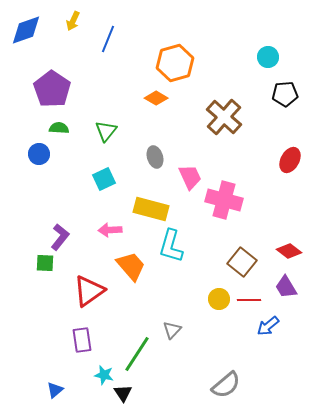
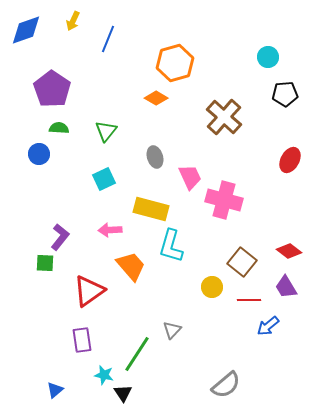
yellow circle: moved 7 px left, 12 px up
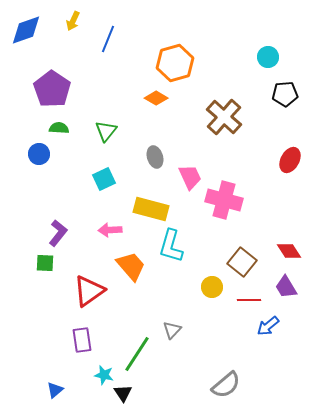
purple L-shape: moved 2 px left, 4 px up
red diamond: rotated 20 degrees clockwise
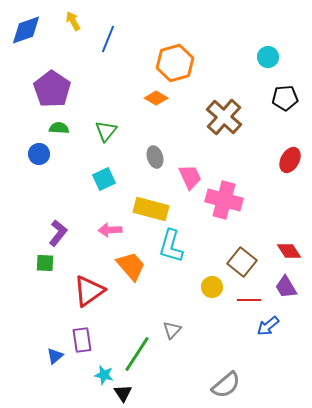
yellow arrow: rotated 126 degrees clockwise
black pentagon: moved 4 px down
blue triangle: moved 34 px up
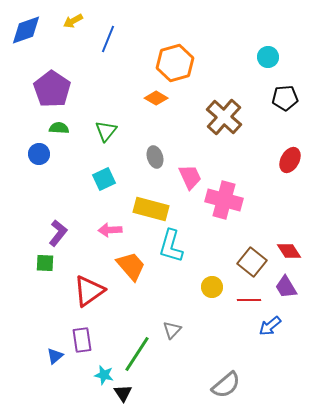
yellow arrow: rotated 90 degrees counterclockwise
brown square: moved 10 px right
blue arrow: moved 2 px right
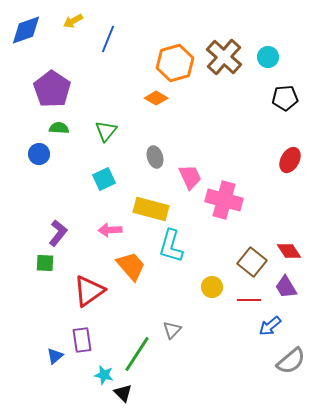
brown cross: moved 60 px up
gray semicircle: moved 65 px right, 24 px up
black triangle: rotated 12 degrees counterclockwise
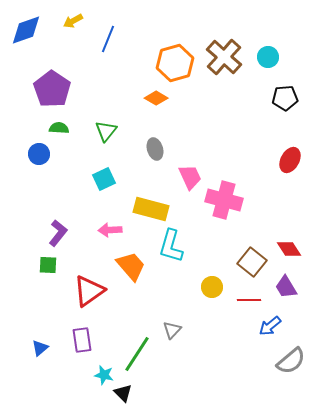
gray ellipse: moved 8 px up
red diamond: moved 2 px up
green square: moved 3 px right, 2 px down
blue triangle: moved 15 px left, 8 px up
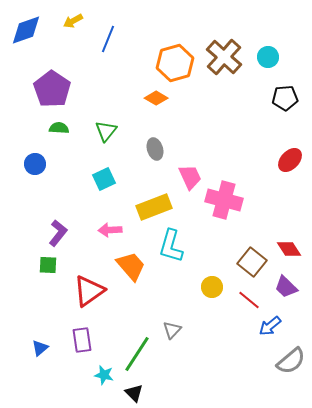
blue circle: moved 4 px left, 10 px down
red ellipse: rotated 15 degrees clockwise
yellow rectangle: moved 3 px right, 2 px up; rotated 36 degrees counterclockwise
purple trapezoid: rotated 15 degrees counterclockwise
red line: rotated 40 degrees clockwise
black triangle: moved 11 px right
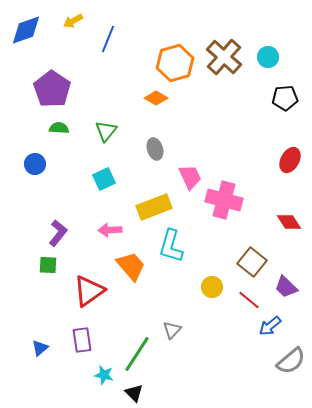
red ellipse: rotated 15 degrees counterclockwise
red diamond: moved 27 px up
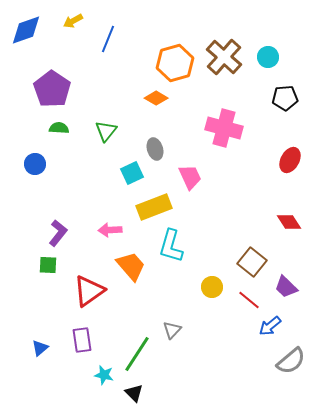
cyan square: moved 28 px right, 6 px up
pink cross: moved 72 px up
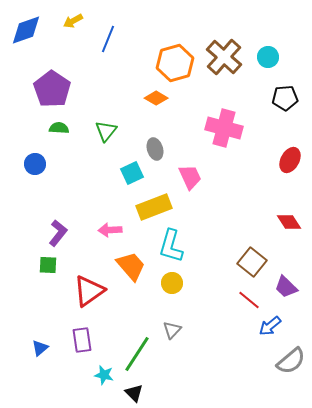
yellow circle: moved 40 px left, 4 px up
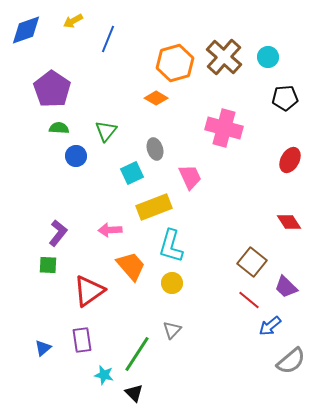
blue circle: moved 41 px right, 8 px up
blue triangle: moved 3 px right
